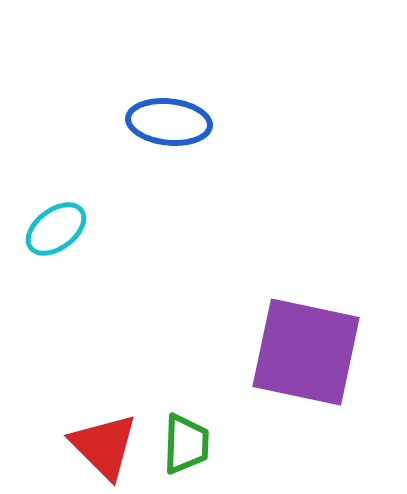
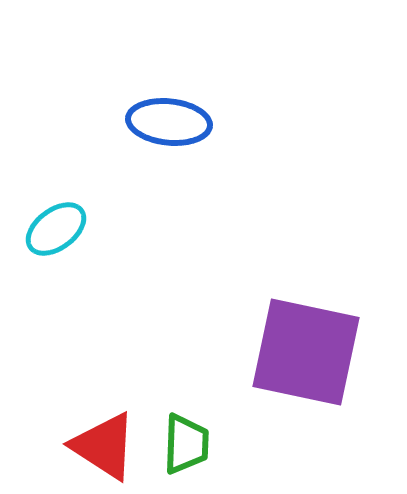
red triangle: rotated 12 degrees counterclockwise
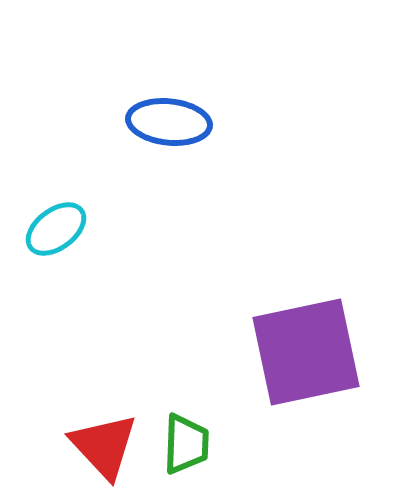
purple square: rotated 24 degrees counterclockwise
red triangle: rotated 14 degrees clockwise
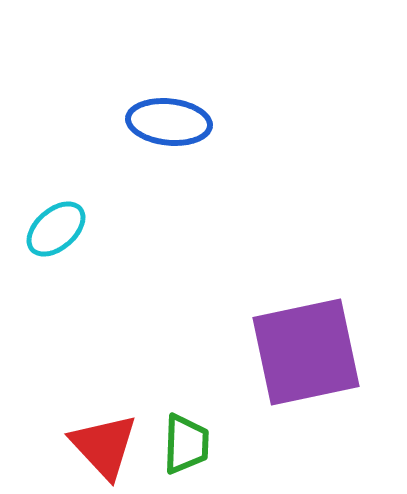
cyan ellipse: rotated 4 degrees counterclockwise
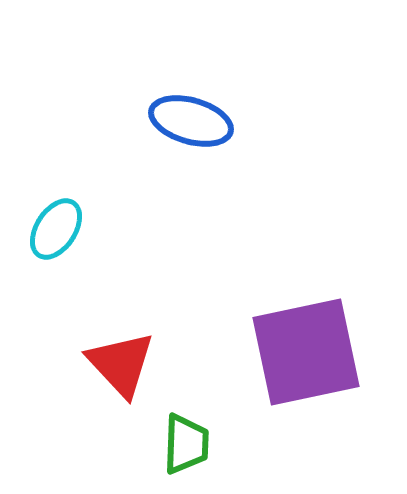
blue ellipse: moved 22 px right, 1 px up; rotated 10 degrees clockwise
cyan ellipse: rotated 16 degrees counterclockwise
red triangle: moved 17 px right, 82 px up
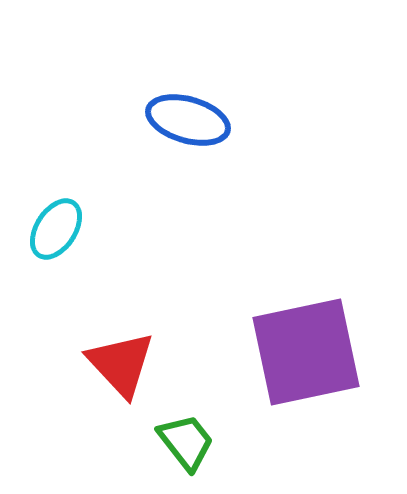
blue ellipse: moved 3 px left, 1 px up
green trapezoid: moved 2 px up; rotated 40 degrees counterclockwise
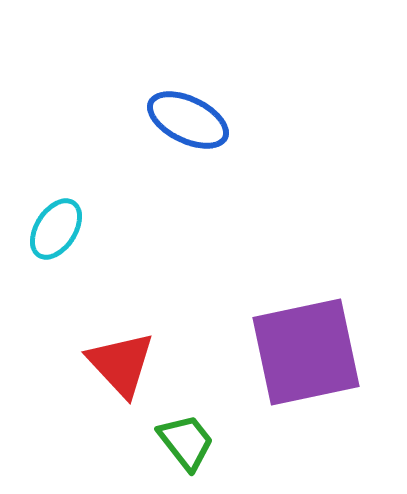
blue ellipse: rotated 10 degrees clockwise
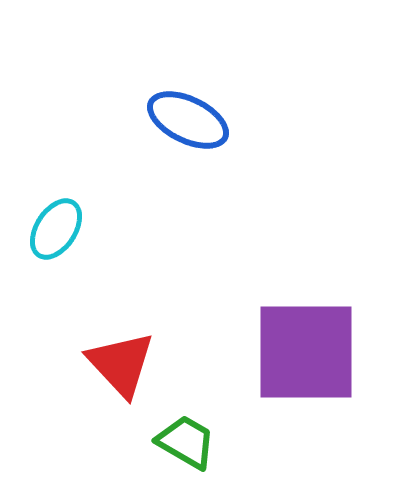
purple square: rotated 12 degrees clockwise
green trapezoid: rotated 22 degrees counterclockwise
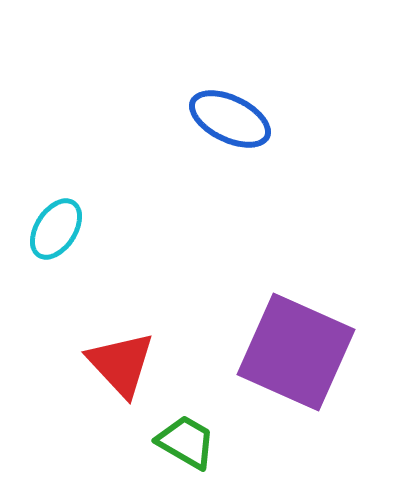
blue ellipse: moved 42 px right, 1 px up
purple square: moved 10 px left; rotated 24 degrees clockwise
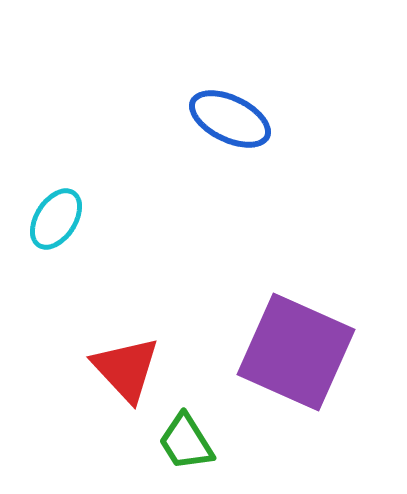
cyan ellipse: moved 10 px up
red triangle: moved 5 px right, 5 px down
green trapezoid: rotated 152 degrees counterclockwise
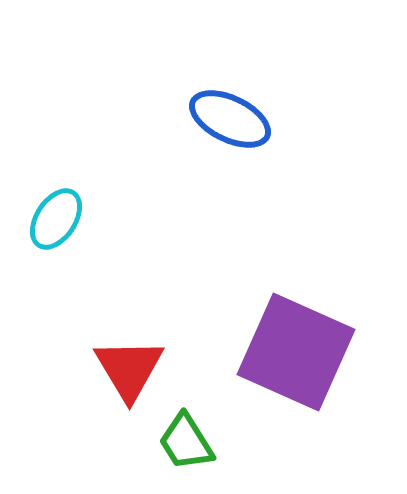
red triangle: moved 3 px right; rotated 12 degrees clockwise
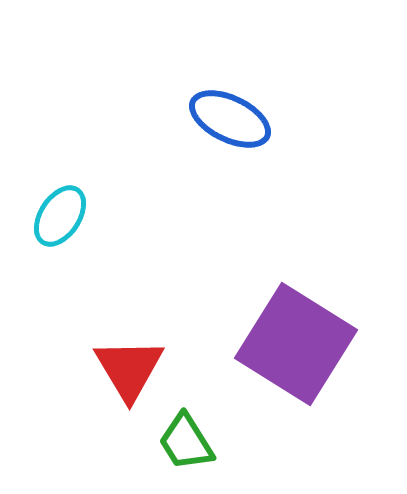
cyan ellipse: moved 4 px right, 3 px up
purple square: moved 8 px up; rotated 8 degrees clockwise
